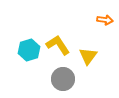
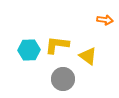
yellow L-shape: moved 1 px left; rotated 50 degrees counterclockwise
cyan hexagon: rotated 15 degrees clockwise
yellow triangle: rotated 30 degrees counterclockwise
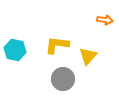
cyan hexagon: moved 14 px left; rotated 15 degrees clockwise
yellow triangle: rotated 36 degrees clockwise
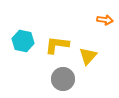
cyan hexagon: moved 8 px right, 9 px up
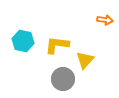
yellow triangle: moved 3 px left, 4 px down
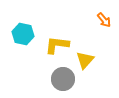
orange arrow: moved 1 px left; rotated 42 degrees clockwise
cyan hexagon: moved 7 px up
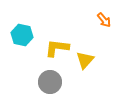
cyan hexagon: moved 1 px left, 1 px down
yellow L-shape: moved 3 px down
gray circle: moved 13 px left, 3 px down
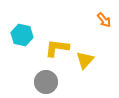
gray circle: moved 4 px left
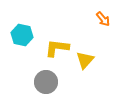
orange arrow: moved 1 px left, 1 px up
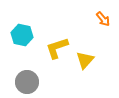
yellow L-shape: rotated 25 degrees counterclockwise
gray circle: moved 19 px left
